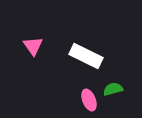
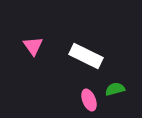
green semicircle: moved 2 px right
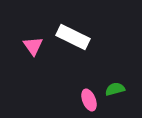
white rectangle: moved 13 px left, 19 px up
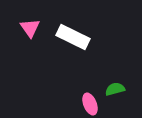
pink triangle: moved 3 px left, 18 px up
pink ellipse: moved 1 px right, 4 px down
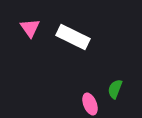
green semicircle: rotated 54 degrees counterclockwise
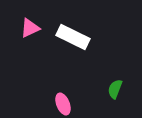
pink triangle: rotated 40 degrees clockwise
pink ellipse: moved 27 px left
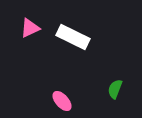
pink ellipse: moved 1 px left, 3 px up; rotated 20 degrees counterclockwise
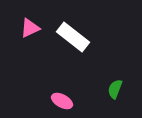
white rectangle: rotated 12 degrees clockwise
pink ellipse: rotated 20 degrees counterclockwise
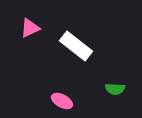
white rectangle: moved 3 px right, 9 px down
green semicircle: rotated 108 degrees counterclockwise
